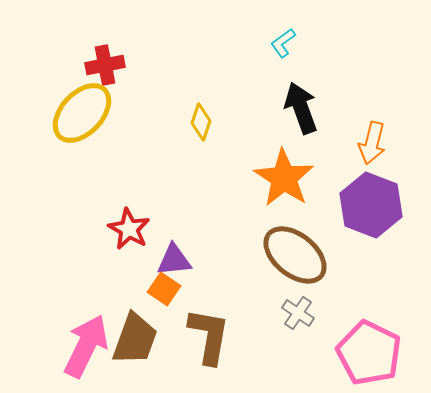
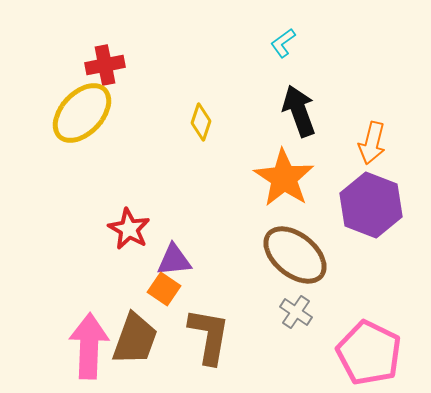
black arrow: moved 2 px left, 3 px down
gray cross: moved 2 px left, 1 px up
pink arrow: moved 3 px right; rotated 24 degrees counterclockwise
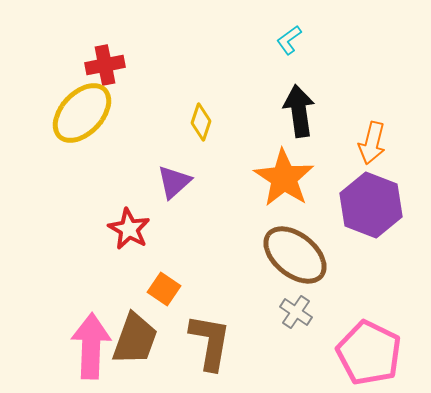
cyan L-shape: moved 6 px right, 3 px up
black arrow: rotated 12 degrees clockwise
purple triangle: moved 78 px up; rotated 36 degrees counterclockwise
brown L-shape: moved 1 px right, 6 px down
pink arrow: moved 2 px right
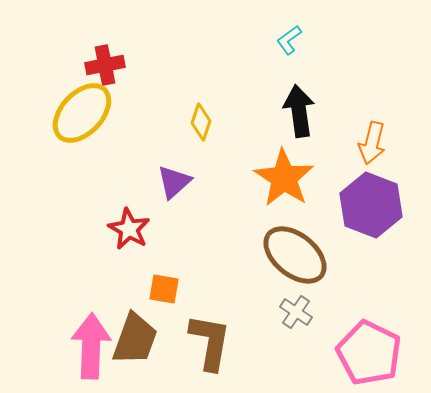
orange square: rotated 24 degrees counterclockwise
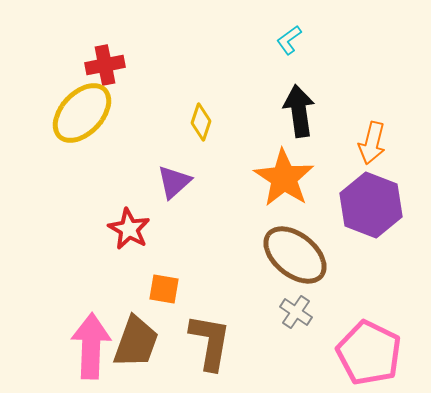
brown trapezoid: moved 1 px right, 3 px down
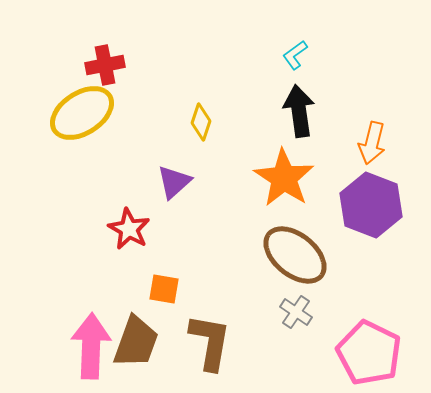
cyan L-shape: moved 6 px right, 15 px down
yellow ellipse: rotated 14 degrees clockwise
